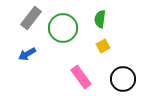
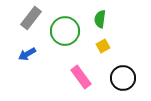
green circle: moved 2 px right, 3 px down
black circle: moved 1 px up
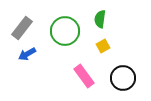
gray rectangle: moved 9 px left, 10 px down
pink rectangle: moved 3 px right, 1 px up
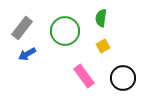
green semicircle: moved 1 px right, 1 px up
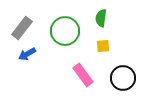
yellow square: rotated 24 degrees clockwise
pink rectangle: moved 1 px left, 1 px up
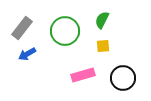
green semicircle: moved 1 px right, 2 px down; rotated 18 degrees clockwise
pink rectangle: rotated 70 degrees counterclockwise
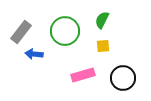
gray rectangle: moved 1 px left, 4 px down
blue arrow: moved 7 px right; rotated 36 degrees clockwise
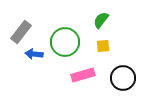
green semicircle: moved 1 px left; rotated 12 degrees clockwise
green circle: moved 11 px down
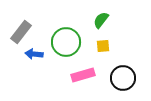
green circle: moved 1 px right
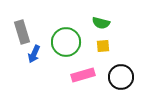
green semicircle: moved 3 px down; rotated 114 degrees counterclockwise
gray rectangle: moved 1 px right; rotated 55 degrees counterclockwise
blue arrow: rotated 72 degrees counterclockwise
black circle: moved 2 px left, 1 px up
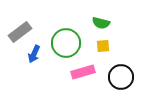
gray rectangle: moved 2 px left; rotated 70 degrees clockwise
green circle: moved 1 px down
pink rectangle: moved 3 px up
